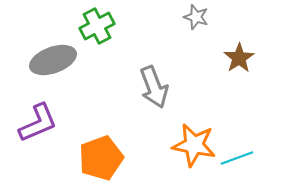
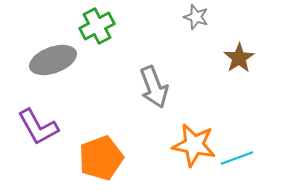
purple L-shape: moved 4 px down; rotated 84 degrees clockwise
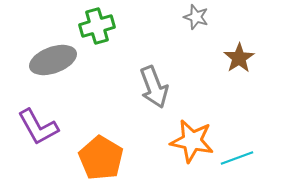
green cross: rotated 12 degrees clockwise
orange star: moved 2 px left, 4 px up
orange pentagon: rotated 21 degrees counterclockwise
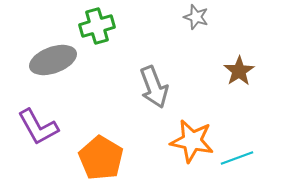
brown star: moved 13 px down
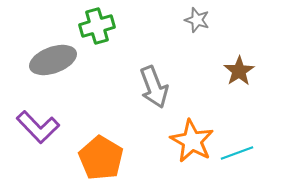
gray star: moved 1 px right, 3 px down
purple L-shape: rotated 15 degrees counterclockwise
orange star: rotated 18 degrees clockwise
cyan line: moved 5 px up
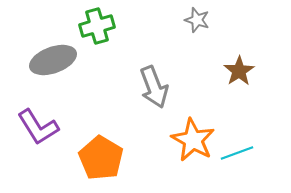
purple L-shape: rotated 12 degrees clockwise
orange star: moved 1 px right, 1 px up
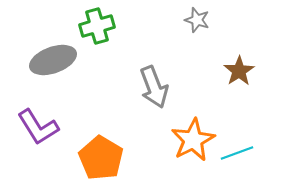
orange star: rotated 15 degrees clockwise
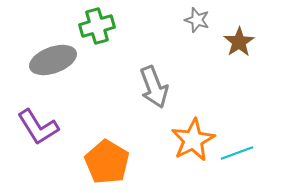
brown star: moved 29 px up
orange pentagon: moved 6 px right, 4 px down
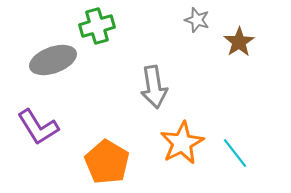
gray arrow: rotated 12 degrees clockwise
orange star: moved 11 px left, 3 px down
cyan line: moved 2 px left; rotated 72 degrees clockwise
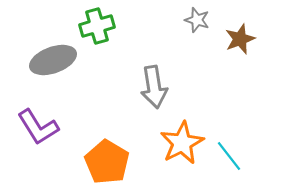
brown star: moved 1 px right, 3 px up; rotated 12 degrees clockwise
cyan line: moved 6 px left, 3 px down
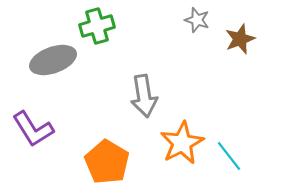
gray arrow: moved 10 px left, 9 px down
purple L-shape: moved 5 px left, 2 px down
